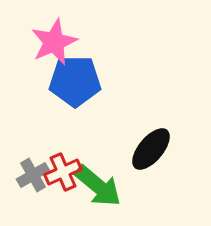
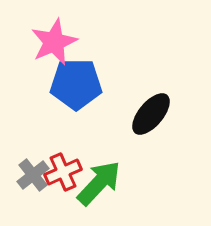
blue pentagon: moved 1 px right, 3 px down
black ellipse: moved 35 px up
gray cross: rotated 8 degrees counterclockwise
green arrow: moved 1 px right, 3 px up; rotated 87 degrees counterclockwise
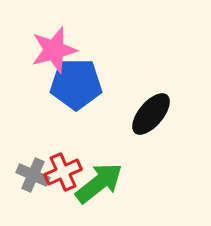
pink star: moved 8 px down; rotated 9 degrees clockwise
gray cross: rotated 28 degrees counterclockwise
green arrow: rotated 9 degrees clockwise
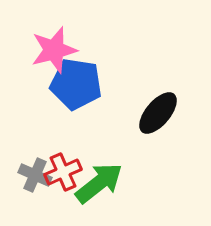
blue pentagon: rotated 9 degrees clockwise
black ellipse: moved 7 px right, 1 px up
gray cross: moved 2 px right
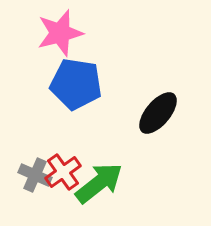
pink star: moved 6 px right, 17 px up
red cross: rotated 12 degrees counterclockwise
